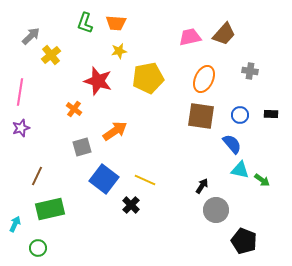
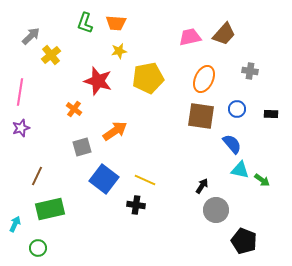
blue circle: moved 3 px left, 6 px up
black cross: moved 5 px right; rotated 36 degrees counterclockwise
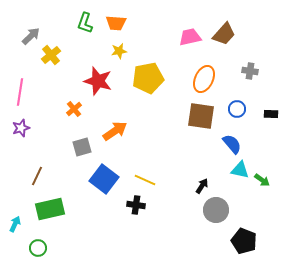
orange cross: rotated 14 degrees clockwise
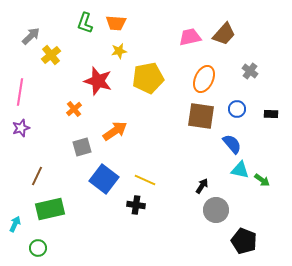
gray cross: rotated 28 degrees clockwise
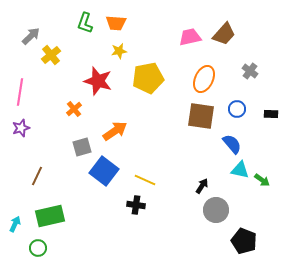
blue square: moved 8 px up
green rectangle: moved 7 px down
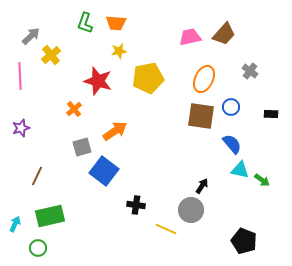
pink line: moved 16 px up; rotated 12 degrees counterclockwise
blue circle: moved 6 px left, 2 px up
yellow line: moved 21 px right, 49 px down
gray circle: moved 25 px left
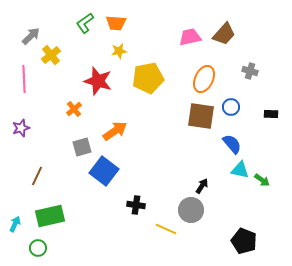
green L-shape: rotated 35 degrees clockwise
gray cross: rotated 21 degrees counterclockwise
pink line: moved 4 px right, 3 px down
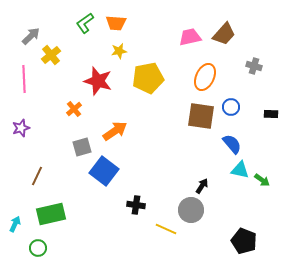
gray cross: moved 4 px right, 5 px up
orange ellipse: moved 1 px right, 2 px up
green rectangle: moved 1 px right, 2 px up
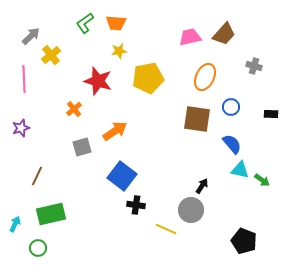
brown square: moved 4 px left, 3 px down
blue square: moved 18 px right, 5 px down
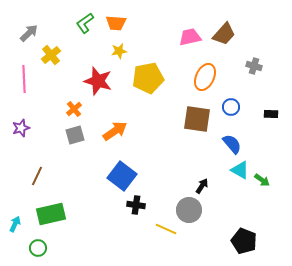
gray arrow: moved 2 px left, 3 px up
gray square: moved 7 px left, 12 px up
cyan triangle: rotated 18 degrees clockwise
gray circle: moved 2 px left
